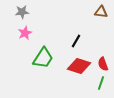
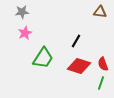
brown triangle: moved 1 px left
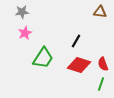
red diamond: moved 1 px up
green line: moved 1 px down
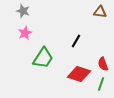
gray star: moved 1 px right, 1 px up; rotated 24 degrees clockwise
red diamond: moved 9 px down
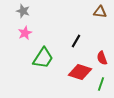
red semicircle: moved 1 px left, 6 px up
red diamond: moved 1 px right, 2 px up
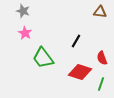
pink star: rotated 16 degrees counterclockwise
green trapezoid: rotated 110 degrees clockwise
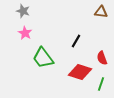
brown triangle: moved 1 px right
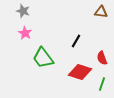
green line: moved 1 px right
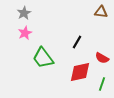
gray star: moved 1 px right, 2 px down; rotated 24 degrees clockwise
pink star: rotated 16 degrees clockwise
black line: moved 1 px right, 1 px down
red semicircle: rotated 40 degrees counterclockwise
red diamond: rotated 30 degrees counterclockwise
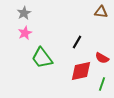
green trapezoid: moved 1 px left
red diamond: moved 1 px right, 1 px up
